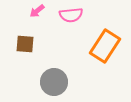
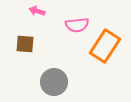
pink arrow: rotated 56 degrees clockwise
pink semicircle: moved 6 px right, 10 px down
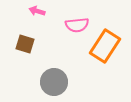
brown square: rotated 12 degrees clockwise
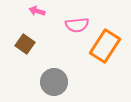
brown square: rotated 18 degrees clockwise
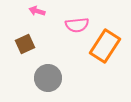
brown square: rotated 30 degrees clockwise
gray circle: moved 6 px left, 4 px up
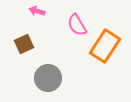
pink semicircle: rotated 65 degrees clockwise
brown square: moved 1 px left
